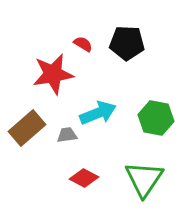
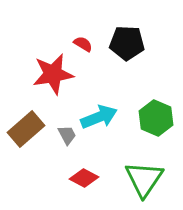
cyan arrow: moved 1 px right, 4 px down
green hexagon: rotated 12 degrees clockwise
brown rectangle: moved 1 px left, 1 px down
gray trapezoid: rotated 70 degrees clockwise
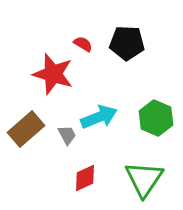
red star: rotated 27 degrees clockwise
red diamond: moved 1 px right; rotated 52 degrees counterclockwise
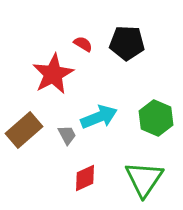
red star: rotated 27 degrees clockwise
brown rectangle: moved 2 px left, 1 px down
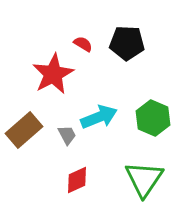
green hexagon: moved 3 px left
red diamond: moved 8 px left, 2 px down
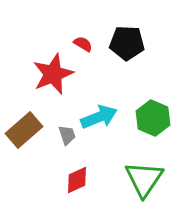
red star: rotated 6 degrees clockwise
gray trapezoid: rotated 10 degrees clockwise
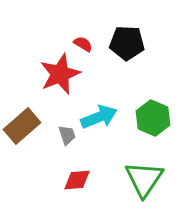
red star: moved 7 px right
brown rectangle: moved 2 px left, 4 px up
red diamond: rotated 20 degrees clockwise
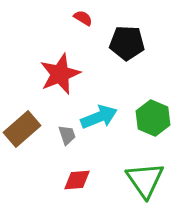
red semicircle: moved 26 px up
brown rectangle: moved 3 px down
green triangle: moved 1 px right, 1 px down; rotated 9 degrees counterclockwise
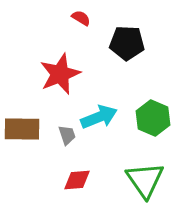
red semicircle: moved 2 px left
brown rectangle: rotated 42 degrees clockwise
